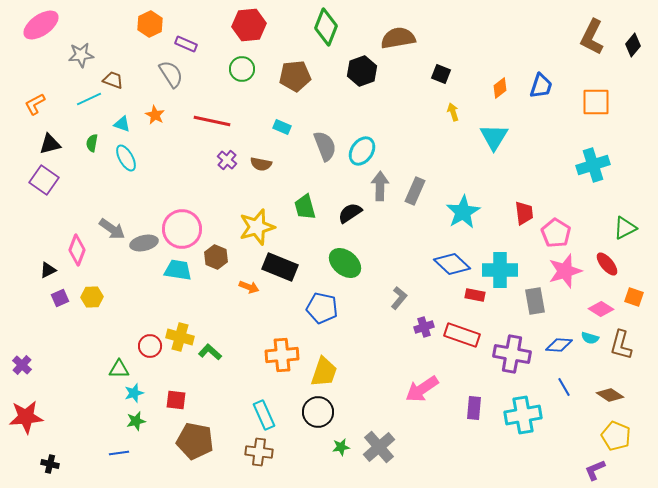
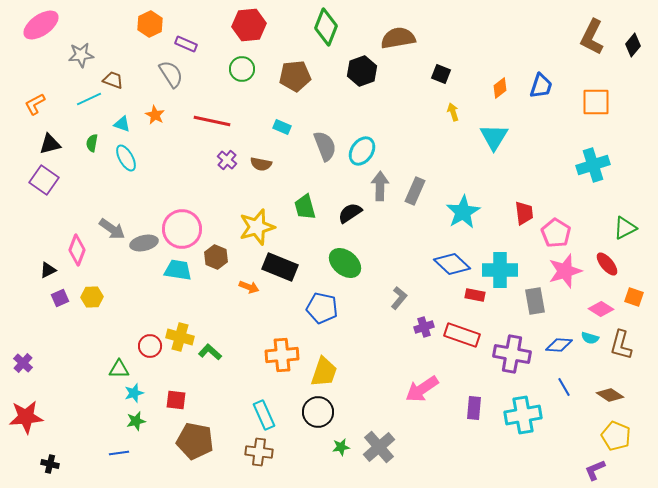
purple cross at (22, 365): moved 1 px right, 2 px up
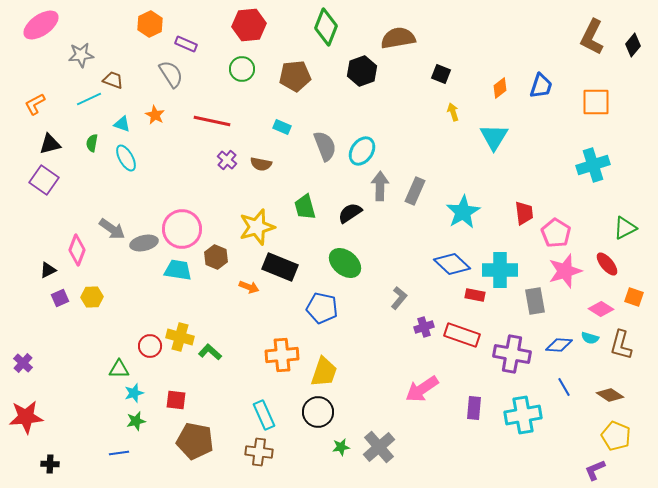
black cross at (50, 464): rotated 12 degrees counterclockwise
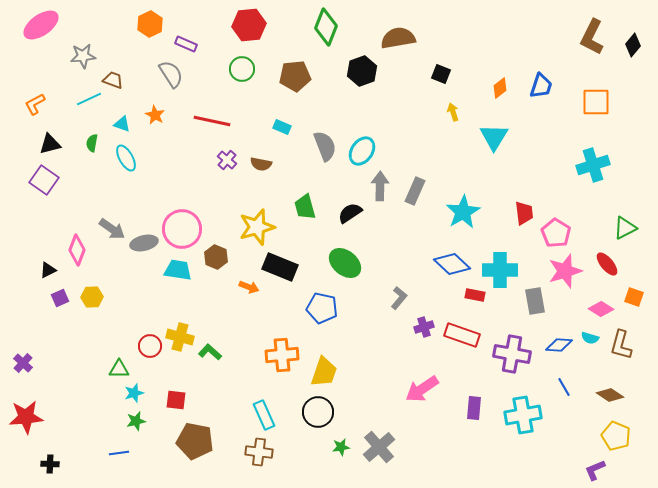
gray star at (81, 55): moved 2 px right, 1 px down
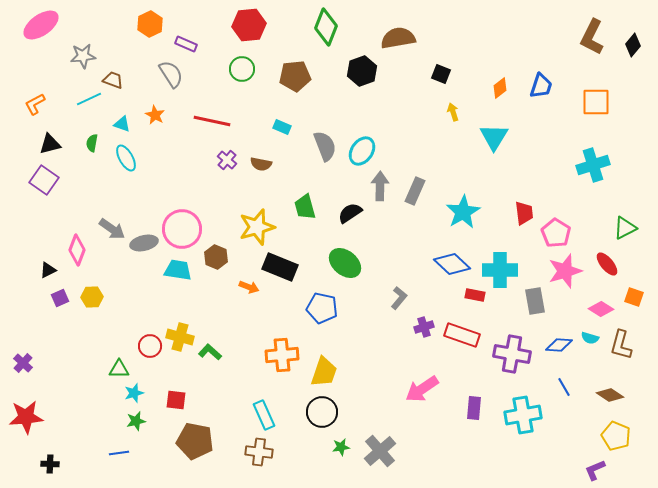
black circle at (318, 412): moved 4 px right
gray cross at (379, 447): moved 1 px right, 4 px down
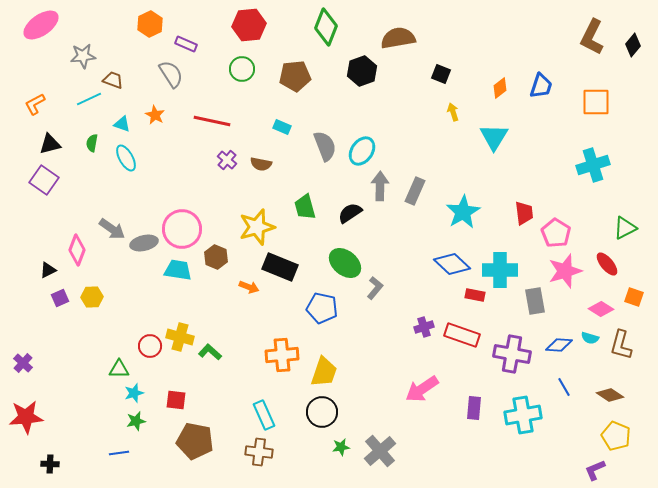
gray L-shape at (399, 298): moved 24 px left, 10 px up
